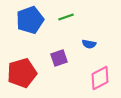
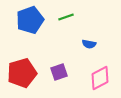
purple square: moved 14 px down
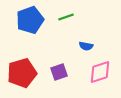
blue semicircle: moved 3 px left, 2 px down
pink diamond: moved 6 px up; rotated 10 degrees clockwise
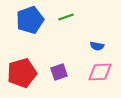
blue semicircle: moved 11 px right
pink diamond: rotated 15 degrees clockwise
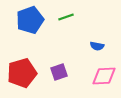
pink diamond: moved 4 px right, 4 px down
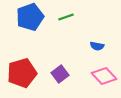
blue pentagon: moved 3 px up
purple square: moved 1 px right, 2 px down; rotated 18 degrees counterclockwise
pink diamond: rotated 50 degrees clockwise
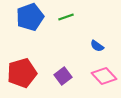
blue semicircle: rotated 24 degrees clockwise
purple square: moved 3 px right, 2 px down
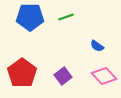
blue pentagon: rotated 20 degrees clockwise
red pentagon: rotated 20 degrees counterclockwise
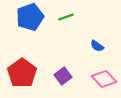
blue pentagon: rotated 20 degrees counterclockwise
pink diamond: moved 3 px down
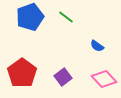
green line: rotated 56 degrees clockwise
purple square: moved 1 px down
